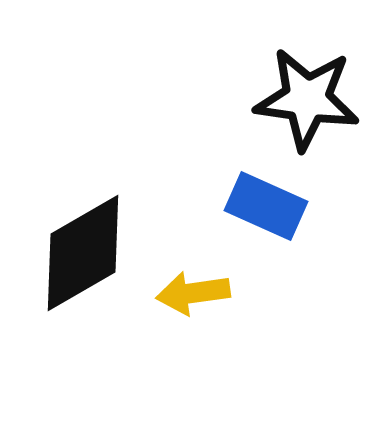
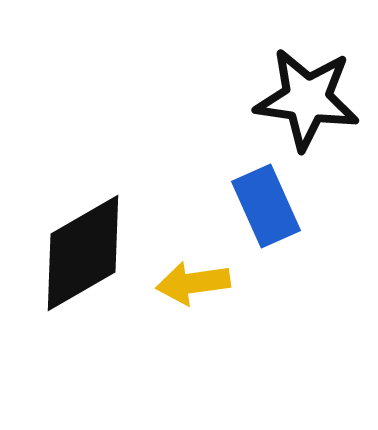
blue rectangle: rotated 42 degrees clockwise
yellow arrow: moved 10 px up
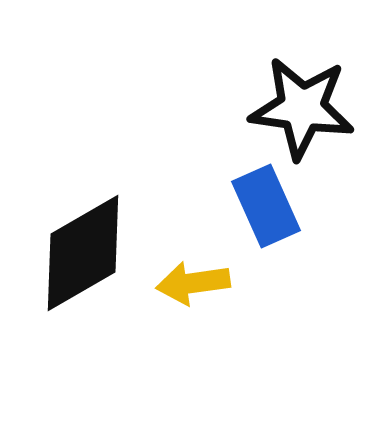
black star: moved 5 px left, 9 px down
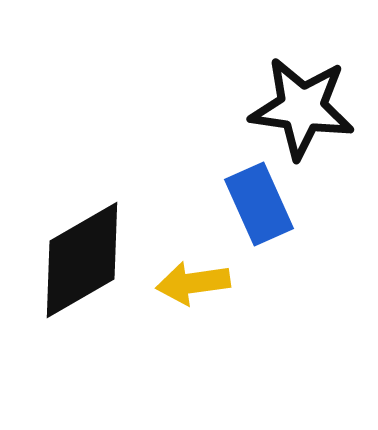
blue rectangle: moved 7 px left, 2 px up
black diamond: moved 1 px left, 7 px down
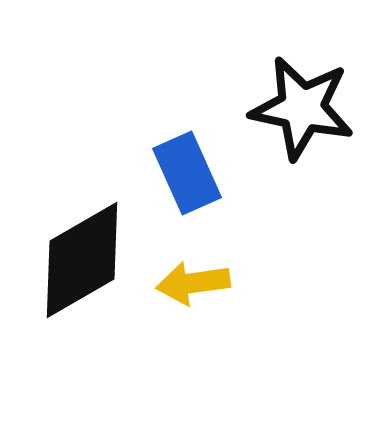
black star: rotated 4 degrees clockwise
blue rectangle: moved 72 px left, 31 px up
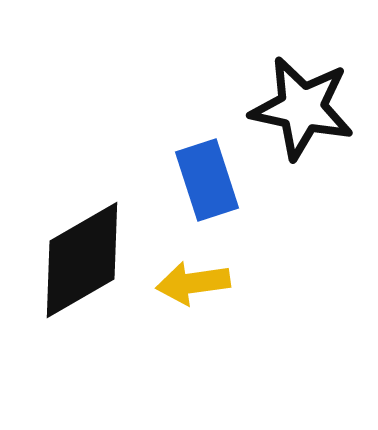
blue rectangle: moved 20 px right, 7 px down; rotated 6 degrees clockwise
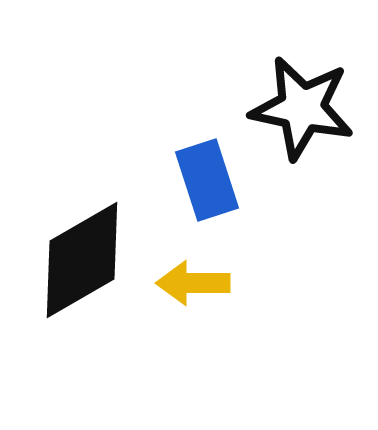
yellow arrow: rotated 8 degrees clockwise
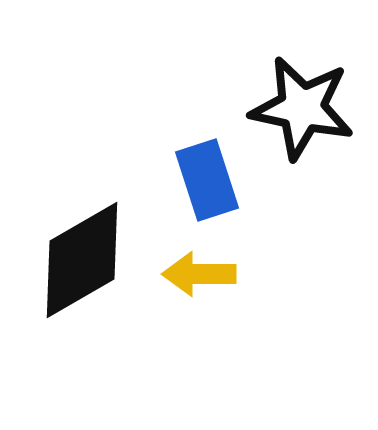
yellow arrow: moved 6 px right, 9 px up
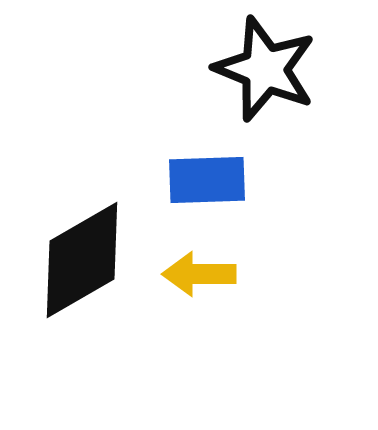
black star: moved 37 px left, 39 px up; rotated 10 degrees clockwise
blue rectangle: rotated 74 degrees counterclockwise
